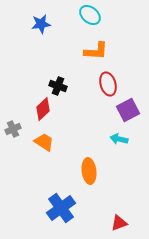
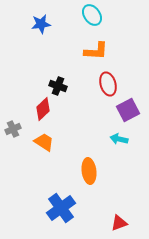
cyan ellipse: moved 2 px right; rotated 15 degrees clockwise
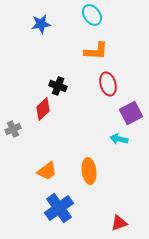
purple square: moved 3 px right, 3 px down
orange trapezoid: moved 3 px right, 29 px down; rotated 110 degrees clockwise
blue cross: moved 2 px left
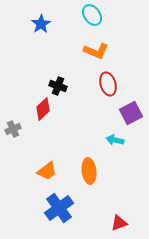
blue star: rotated 24 degrees counterclockwise
orange L-shape: rotated 20 degrees clockwise
cyan arrow: moved 4 px left, 1 px down
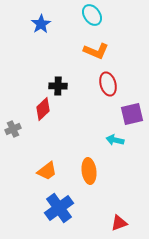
black cross: rotated 18 degrees counterclockwise
purple square: moved 1 px right, 1 px down; rotated 15 degrees clockwise
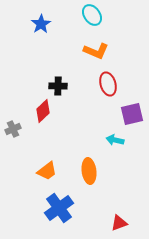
red diamond: moved 2 px down
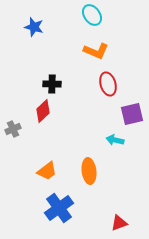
blue star: moved 7 px left, 3 px down; rotated 24 degrees counterclockwise
black cross: moved 6 px left, 2 px up
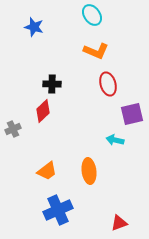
blue cross: moved 1 px left, 2 px down; rotated 12 degrees clockwise
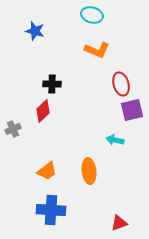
cyan ellipse: rotated 40 degrees counterclockwise
blue star: moved 1 px right, 4 px down
orange L-shape: moved 1 px right, 1 px up
red ellipse: moved 13 px right
purple square: moved 4 px up
blue cross: moved 7 px left; rotated 28 degrees clockwise
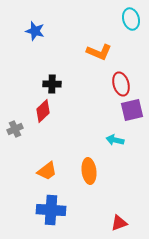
cyan ellipse: moved 39 px right, 4 px down; rotated 60 degrees clockwise
orange L-shape: moved 2 px right, 2 px down
gray cross: moved 2 px right
